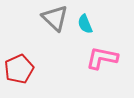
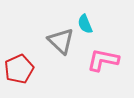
gray triangle: moved 6 px right, 23 px down
pink L-shape: moved 1 px right, 2 px down
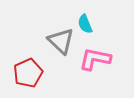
pink L-shape: moved 8 px left, 1 px up
red pentagon: moved 9 px right, 4 px down
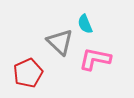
gray triangle: moved 1 px left, 1 px down
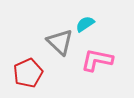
cyan semicircle: rotated 78 degrees clockwise
pink L-shape: moved 2 px right, 1 px down
